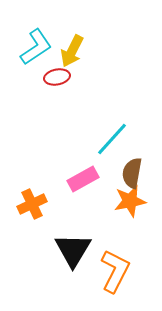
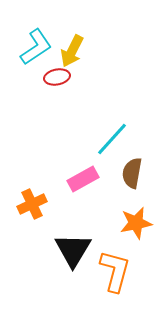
orange star: moved 6 px right, 22 px down
orange L-shape: rotated 12 degrees counterclockwise
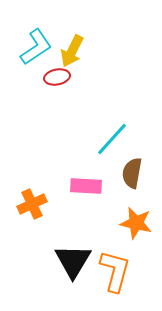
pink rectangle: moved 3 px right, 7 px down; rotated 32 degrees clockwise
orange star: rotated 24 degrees clockwise
black triangle: moved 11 px down
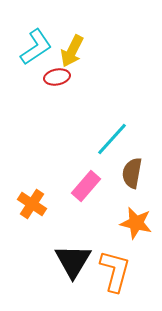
pink rectangle: rotated 52 degrees counterclockwise
orange cross: rotated 32 degrees counterclockwise
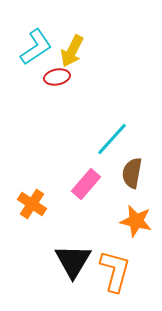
pink rectangle: moved 2 px up
orange star: moved 2 px up
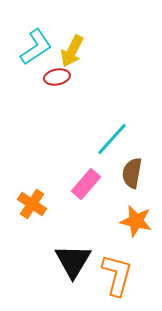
orange L-shape: moved 2 px right, 4 px down
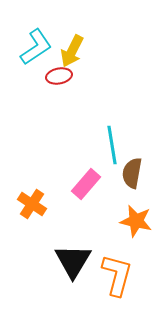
red ellipse: moved 2 px right, 1 px up
cyan line: moved 6 px down; rotated 51 degrees counterclockwise
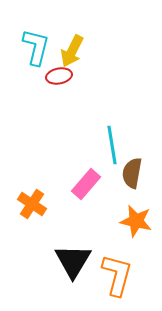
cyan L-shape: rotated 42 degrees counterclockwise
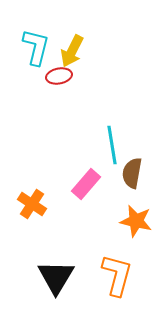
black triangle: moved 17 px left, 16 px down
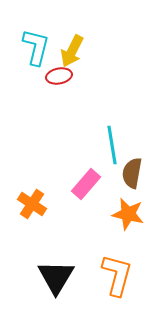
orange star: moved 8 px left, 7 px up
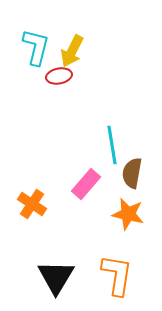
orange L-shape: rotated 6 degrees counterclockwise
